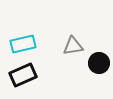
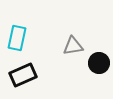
cyan rectangle: moved 6 px left, 6 px up; rotated 65 degrees counterclockwise
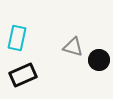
gray triangle: moved 1 px down; rotated 25 degrees clockwise
black circle: moved 3 px up
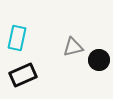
gray triangle: rotated 30 degrees counterclockwise
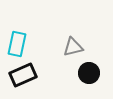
cyan rectangle: moved 6 px down
black circle: moved 10 px left, 13 px down
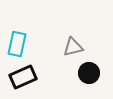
black rectangle: moved 2 px down
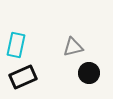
cyan rectangle: moved 1 px left, 1 px down
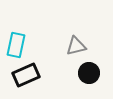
gray triangle: moved 3 px right, 1 px up
black rectangle: moved 3 px right, 2 px up
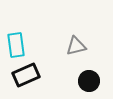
cyan rectangle: rotated 20 degrees counterclockwise
black circle: moved 8 px down
